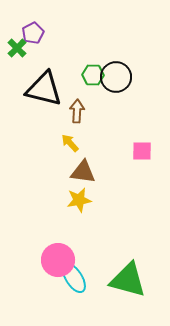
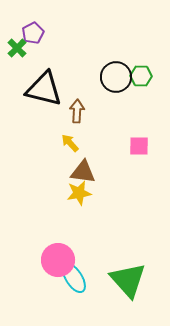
green hexagon: moved 48 px right, 1 px down
pink square: moved 3 px left, 5 px up
yellow star: moved 7 px up
green triangle: rotated 33 degrees clockwise
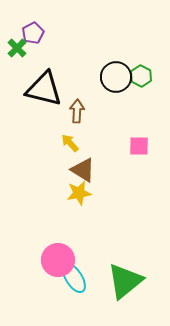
green hexagon: rotated 25 degrees clockwise
brown triangle: moved 2 px up; rotated 24 degrees clockwise
green triangle: moved 3 px left, 1 px down; rotated 33 degrees clockwise
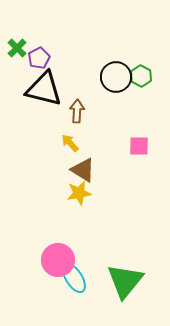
purple pentagon: moved 6 px right, 25 px down
green triangle: rotated 12 degrees counterclockwise
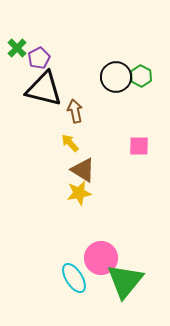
brown arrow: moved 2 px left; rotated 15 degrees counterclockwise
pink circle: moved 43 px right, 2 px up
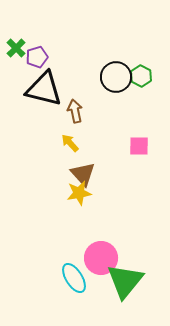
green cross: moved 1 px left
purple pentagon: moved 2 px left, 1 px up; rotated 10 degrees clockwise
brown triangle: moved 4 px down; rotated 16 degrees clockwise
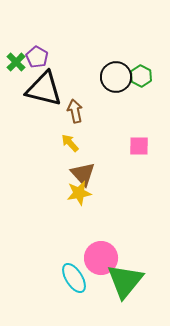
green cross: moved 14 px down
purple pentagon: rotated 25 degrees counterclockwise
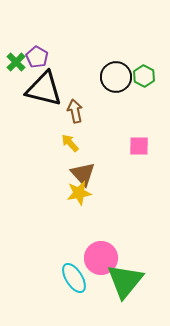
green hexagon: moved 3 px right
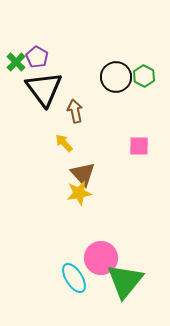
black triangle: rotated 39 degrees clockwise
yellow arrow: moved 6 px left
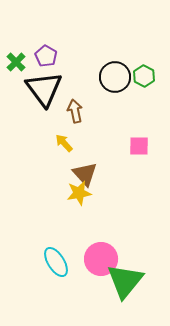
purple pentagon: moved 9 px right, 1 px up
black circle: moved 1 px left
brown triangle: moved 2 px right
pink circle: moved 1 px down
cyan ellipse: moved 18 px left, 16 px up
